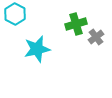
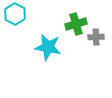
gray cross: rotated 35 degrees clockwise
cyan star: moved 11 px right, 2 px up; rotated 24 degrees clockwise
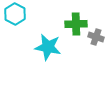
green cross: rotated 15 degrees clockwise
gray cross: rotated 21 degrees clockwise
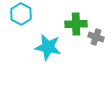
cyan hexagon: moved 6 px right
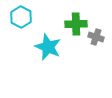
cyan hexagon: moved 3 px down
cyan star: rotated 12 degrees clockwise
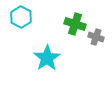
green cross: moved 1 px left; rotated 20 degrees clockwise
cyan star: moved 1 px left, 11 px down; rotated 16 degrees clockwise
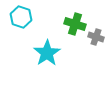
cyan hexagon: rotated 10 degrees counterclockwise
cyan star: moved 5 px up
